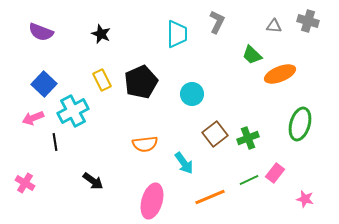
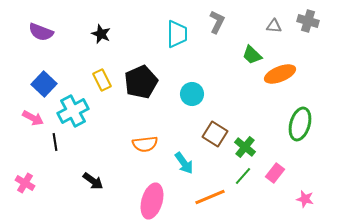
pink arrow: rotated 130 degrees counterclockwise
brown square: rotated 20 degrees counterclockwise
green cross: moved 3 px left, 9 px down; rotated 30 degrees counterclockwise
green line: moved 6 px left, 4 px up; rotated 24 degrees counterclockwise
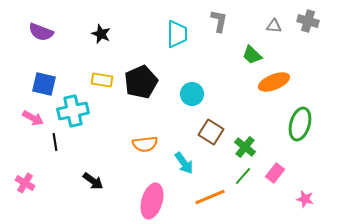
gray L-shape: moved 2 px right, 1 px up; rotated 15 degrees counterclockwise
orange ellipse: moved 6 px left, 8 px down
yellow rectangle: rotated 55 degrees counterclockwise
blue square: rotated 30 degrees counterclockwise
cyan cross: rotated 16 degrees clockwise
brown square: moved 4 px left, 2 px up
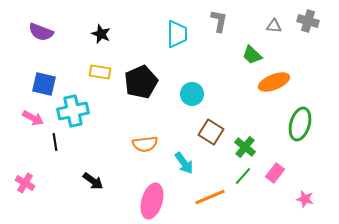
yellow rectangle: moved 2 px left, 8 px up
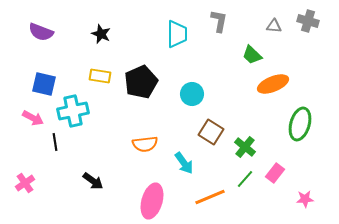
yellow rectangle: moved 4 px down
orange ellipse: moved 1 px left, 2 px down
green line: moved 2 px right, 3 px down
pink cross: rotated 24 degrees clockwise
pink star: rotated 18 degrees counterclockwise
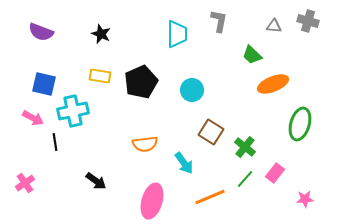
cyan circle: moved 4 px up
black arrow: moved 3 px right
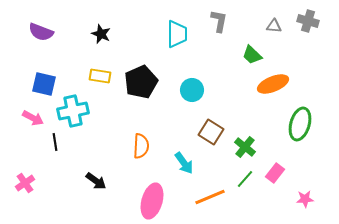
orange semicircle: moved 4 px left, 2 px down; rotated 80 degrees counterclockwise
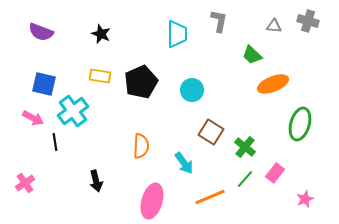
cyan cross: rotated 24 degrees counterclockwise
black arrow: rotated 40 degrees clockwise
pink star: rotated 18 degrees counterclockwise
